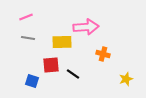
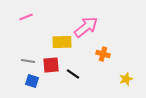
pink arrow: rotated 35 degrees counterclockwise
gray line: moved 23 px down
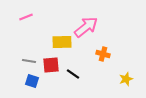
gray line: moved 1 px right
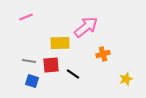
yellow rectangle: moved 2 px left, 1 px down
orange cross: rotated 32 degrees counterclockwise
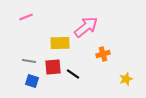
red square: moved 2 px right, 2 px down
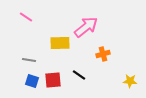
pink line: rotated 56 degrees clockwise
gray line: moved 1 px up
red square: moved 13 px down
black line: moved 6 px right, 1 px down
yellow star: moved 4 px right, 2 px down; rotated 24 degrees clockwise
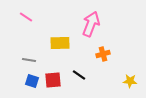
pink arrow: moved 5 px right, 3 px up; rotated 30 degrees counterclockwise
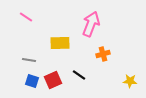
red square: rotated 18 degrees counterclockwise
